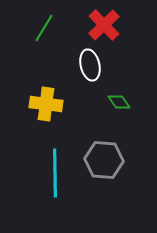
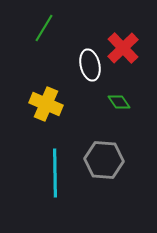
red cross: moved 19 px right, 23 px down
yellow cross: rotated 16 degrees clockwise
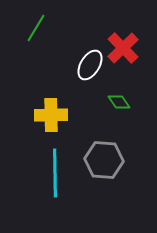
green line: moved 8 px left
white ellipse: rotated 44 degrees clockwise
yellow cross: moved 5 px right, 11 px down; rotated 24 degrees counterclockwise
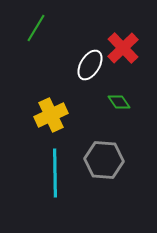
yellow cross: rotated 24 degrees counterclockwise
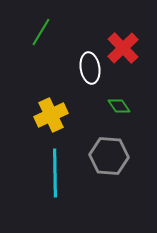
green line: moved 5 px right, 4 px down
white ellipse: moved 3 px down; rotated 40 degrees counterclockwise
green diamond: moved 4 px down
gray hexagon: moved 5 px right, 4 px up
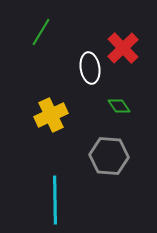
cyan line: moved 27 px down
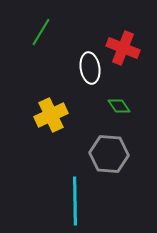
red cross: rotated 24 degrees counterclockwise
gray hexagon: moved 2 px up
cyan line: moved 20 px right, 1 px down
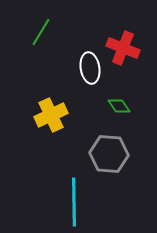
cyan line: moved 1 px left, 1 px down
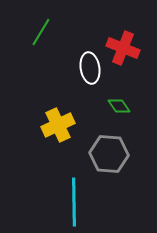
yellow cross: moved 7 px right, 10 px down
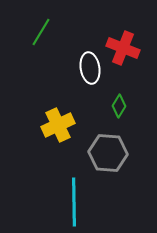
green diamond: rotated 65 degrees clockwise
gray hexagon: moved 1 px left, 1 px up
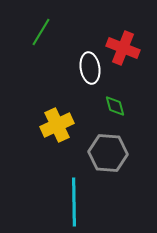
green diamond: moved 4 px left; rotated 45 degrees counterclockwise
yellow cross: moved 1 px left
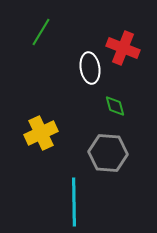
yellow cross: moved 16 px left, 8 px down
